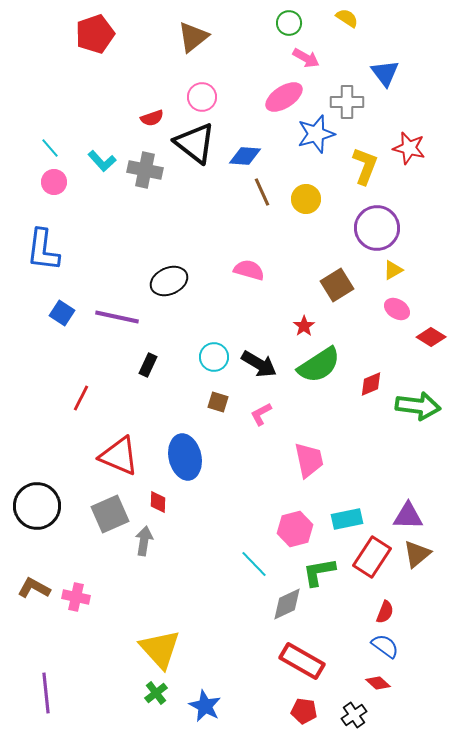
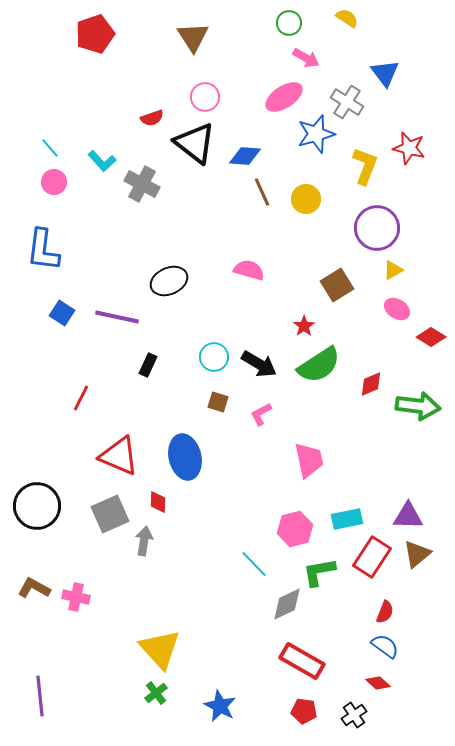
brown triangle at (193, 37): rotated 24 degrees counterclockwise
pink circle at (202, 97): moved 3 px right
gray cross at (347, 102): rotated 32 degrees clockwise
gray cross at (145, 170): moved 3 px left, 14 px down; rotated 16 degrees clockwise
purple line at (46, 693): moved 6 px left, 3 px down
blue star at (205, 706): moved 15 px right
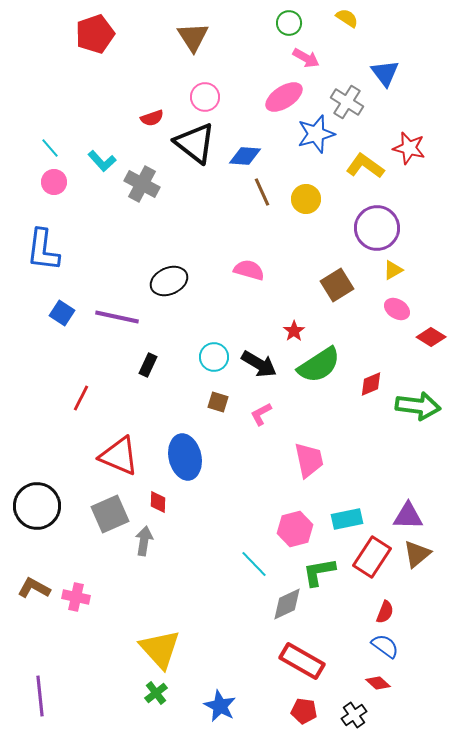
yellow L-shape at (365, 166): rotated 75 degrees counterclockwise
red star at (304, 326): moved 10 px left, 5 px down
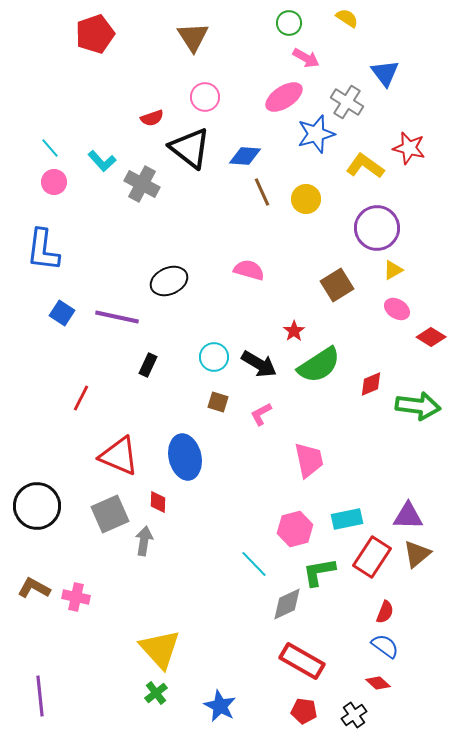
black triangle at (195, 143): moved 5 px left, 5 px down
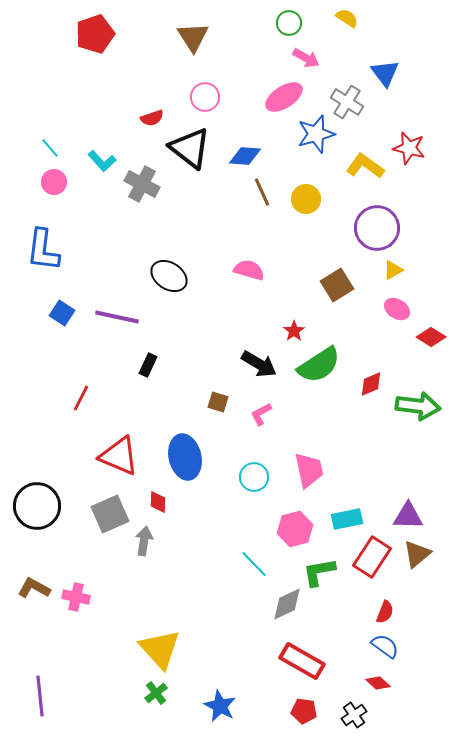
black ellipse at (169, 281): moved 5 px up; rotated 57 degrees clockwise
cyan circle at (214, 357): moved 40 px right, 120 px down
pink trapezoid at (309, 460): moved 10 px down
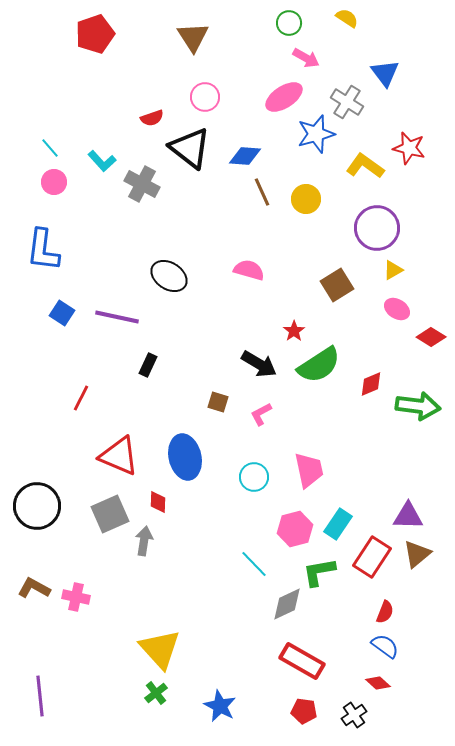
cyan rectangle at (347, 519): moved 9 px left, 5 px down; rotated 44 degrees counterclockwise
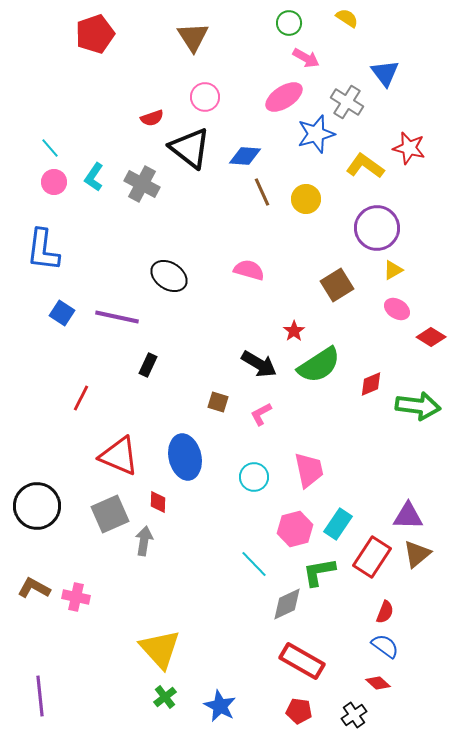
cyan L-shape at (102, 161): moved 8 px left, 16 px down; rotated 76 degrees clockwise
green cross at (156, 693): moved 9 px right, 4 px down
red pentagon at (304, 711): moved 5 px left
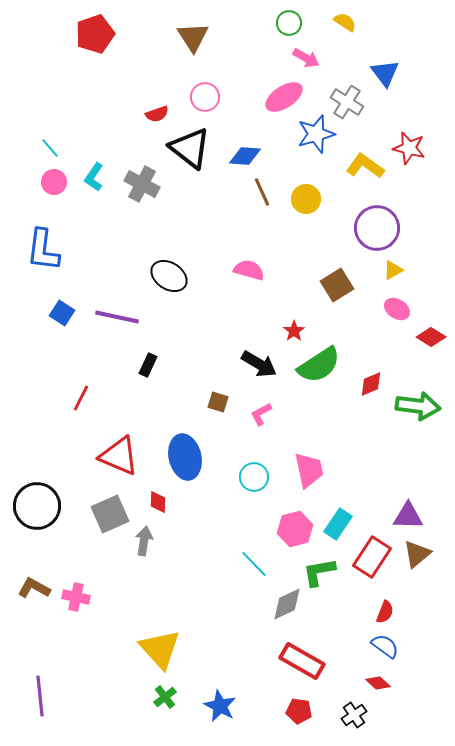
yellow semicircle at (347, 18): moved 2 px left, 4 px down
red semicircle at (152, 118): moved 5 px right, 4 px up
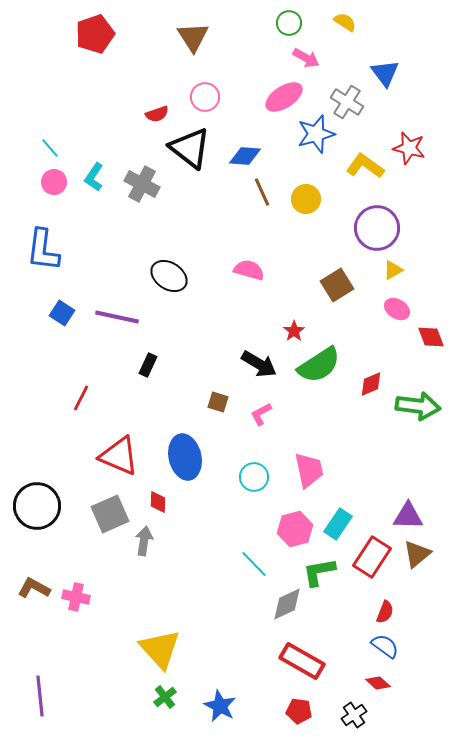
red diamond at (431, 337): rotated 36 degrees clockwise
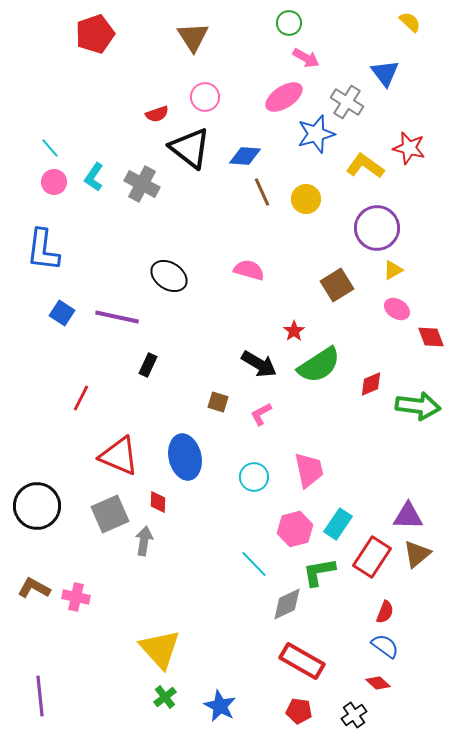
yellow semicircle at (345, 22): moved 65 px right; rotated 10 degrees clockwise
